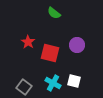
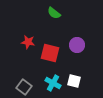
red star: rotated 24 degrees counterclockwise
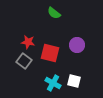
gray square: moved 26 px up
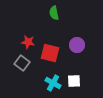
green semicircle: rotated 40 degrees clockwise
gray square: moved 2 px left, 2 px down
white square: rotated 16 degrees counterclockwise
